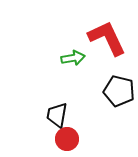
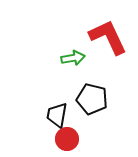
red L-shape: moved 1 px right, 1 px up
black pentagon: moved 27 px left, 8 px down
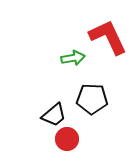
black pentagon: rotated 12 degrees counterclockwise
black trapezoid: moved 3 px left; rotated 140 degrees counterclockwise
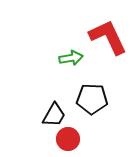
green arrow: moved 2 px left
black trapezoid: rotated 20 degrees counterclockwise
red circle: moved 1 px right
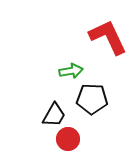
green arrow: moved 13 px down
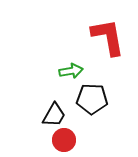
red L-shape: rotated 15 degrees clockwise
red circle: moved 4 px left, 1 px down
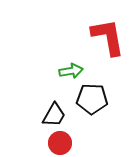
red circle: moved 4 px left, 3 px down
